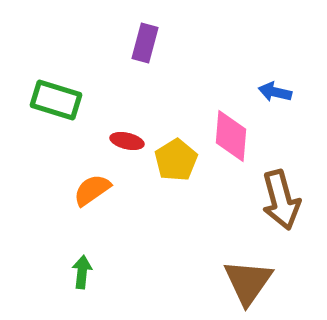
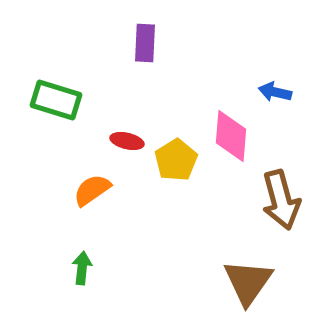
purple rectangle: rotated 12 degrees counterclockwise
green arrow: moved 4 px up
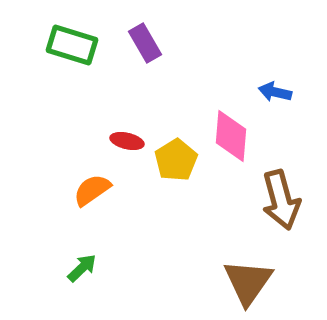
purple rectangle: rotated 33 degrees counterclockwise
green rectangle: moved 16 px right, 55 px up
green arrow: rotated 40 degrees clockwise
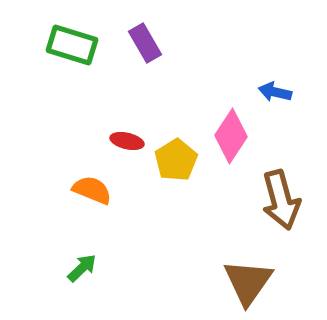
pink diamond: rotated 28 degrees clockwise
orange semicircle: rotated 57 degrees clockwise
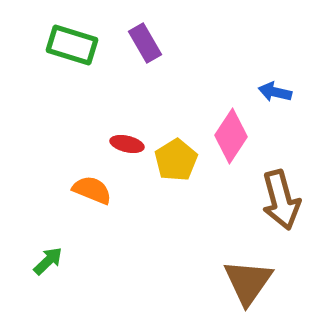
red ellipse: moved 3 px down
green arrow: moved 34 px left, 7 px up
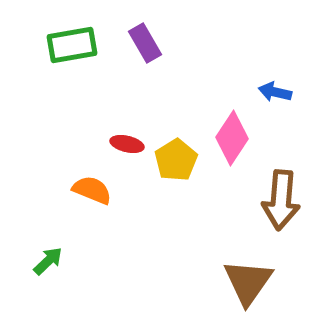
green rectangle: rotated 27 degrees counterclockwise
pink diamond: moved 1 px right, 2 px down
brown arrow: rotated 20 degrees clockwise
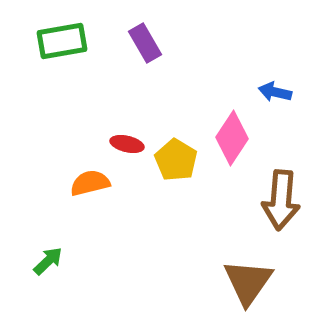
green rectangle: moved 10 px left, 4 px up
yellow pentagon: rotated 9 degrees counterclockwise
orange semicircle: moved 2 px left, 7 px up; rotated 36 degrees counterclockwise
